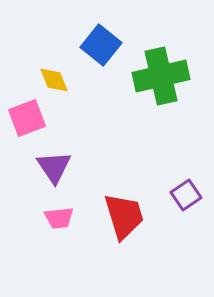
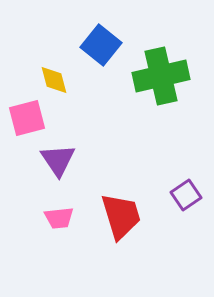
yellow diamond: rotated 8 degrees clockwise
pink square: rotated 6 degrees clockwise
purple triangle: moved 4 px right, 7 px up
red trapezoid: moved 3 px left
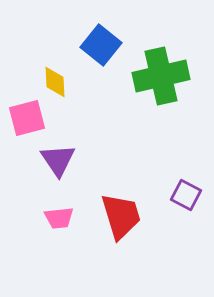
yellow diamond: moved 1 px right, 2 px down; rotated 12 degrees clockwise
purple square: rotated 28 degrees counterclockwise
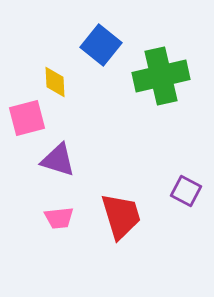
purple triangle: rotated 39 degrees counterclockwise
purple square: moved 4 px up
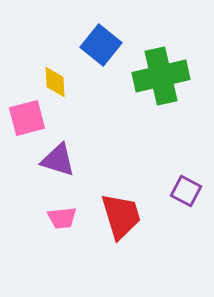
pink trapezoid: moved 3 px right
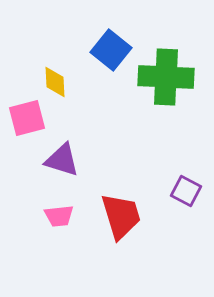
blue square: moved 10 px right, 5 px down
green cross: moved 5 px right, 1 px down; rotated 16 degrees clockwise
purple triangle: moved 4 px right
pink trapezoid: moved 3 px left, 2 px up
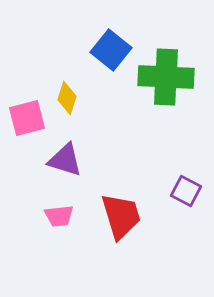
yellow diamond: moved 12 px right, 16 px down; rotated 20 degrees clockwise
purple triangle: moved 3 px right
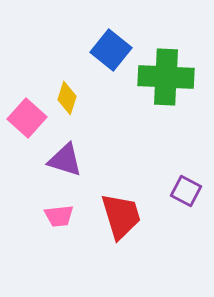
pink square: rotated 33 degrees counterclockwise
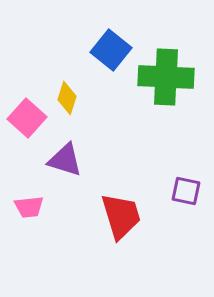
purple square: rotated 16 degrees counterclockwise
pink trapezoid: moved 30 px left, 9 px up
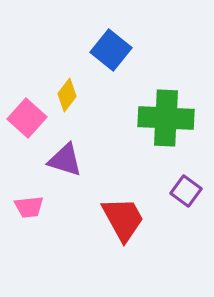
green cross: moved 41 px down
yellow diamond: moved 3 px up; rotated 20 degrees clockwise
purple square: rotated 24 degrees clockwise
red trapezoid: moved 2 px right, 3 px down; rotated 12 degrees counterclockwise
